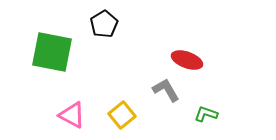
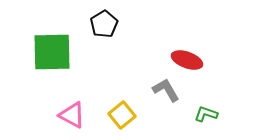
green square: rotated 12 degrees counterclockwise
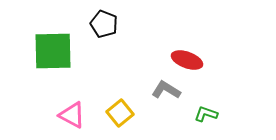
black pentagon: rotated 20 degrees counterclockwise
green square: moved 1 px right, 1 px up
gray L-shape: rotated 28 degrees counterclockwise
yellow square: moved 2 px left, 2 px up
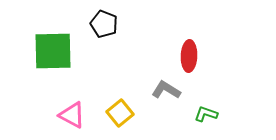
red ellipse: moved 2 px right, 4 px up; rotated 72 degrees clockwise
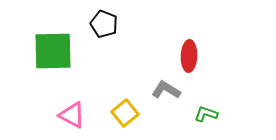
yellow square: moved 5 px right
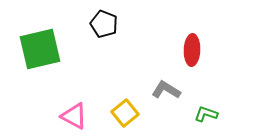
green square: moved 13 px left, 2 px up; rotated 12 degrees counterclockwise
red ellipse: moved 3 px right, 6 px up
pink triangle: moved 2 px right, 1 px down
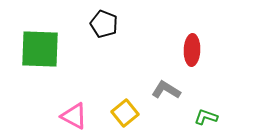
green square: rotated 15 degrees clockwise
green L-shape: moved 3 px down
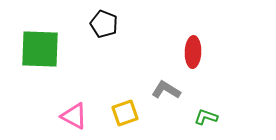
red ellipse: moved 1 px right, 2 px down
yellow square: rotated 20 degrees clockwise
